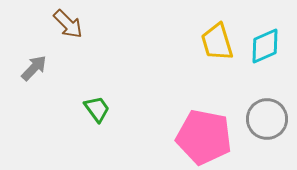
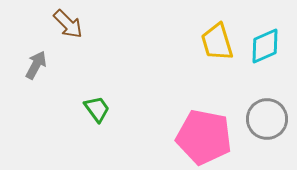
gray arrow: moved 2 px right, 3 px up; rotated 16 degrees counterclockwise
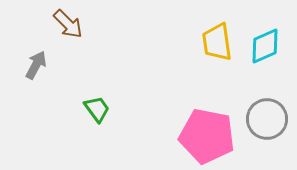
yellow trapezoid: rotated 9 degrees clockwise
pink pentagon: moved 3 px right, 1 px up
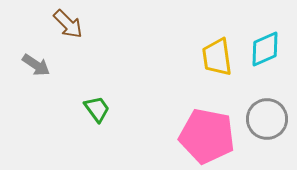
yellow trapezoid: moved 15 px down
cyan diamond: moved 3 px down
gray arrow: rotated 96 degrees clockwise
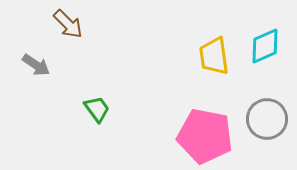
cyan diamond: moved 3 px up
yellow trapezoid: moved 3 px left, 1 px up
pink pentagon: moved 2 px left
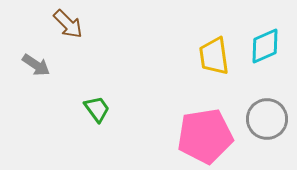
pink pentagon: rotated 20 degrees counterclockwise
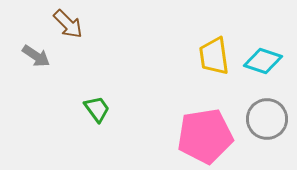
cyan diamond: moved 2 px left, 15 px down; rotated 42 degrees clockwise
gray arrow: moved 9 px up
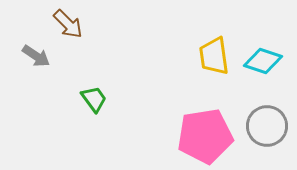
green trapezoid: moved 3 px left, 10 px up
gray circle: moved 7 px down
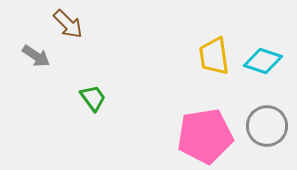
green trapezoid: moved 1 px left, 1 px up
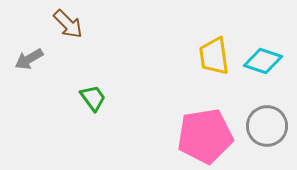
gray arrow: moved 7 px left, 3 px down; rotated 116 degrees clockwise
